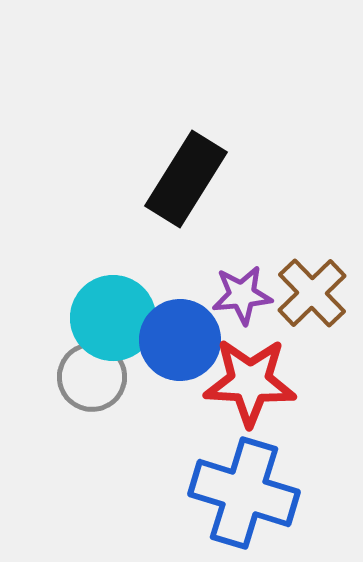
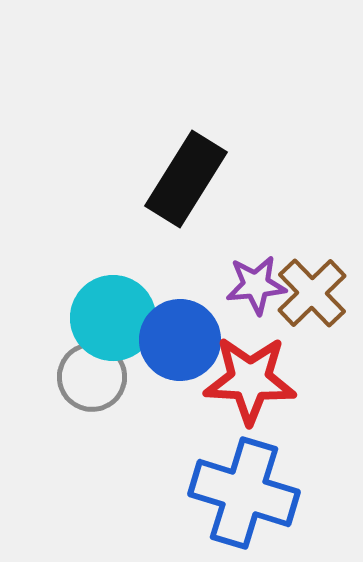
purple star: moved 14 px right, 10 px up
red star: moved 2 px up
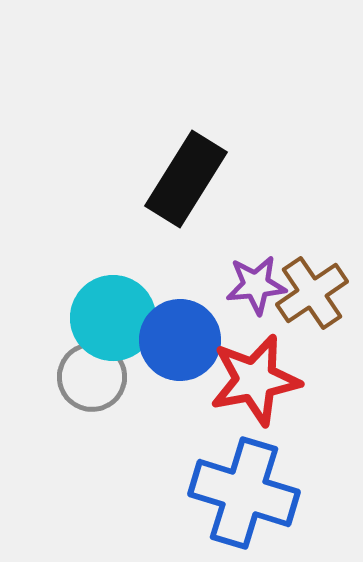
brown cross: rotated 10 degrees clockwise
red star: moved 5 px right; rotated 14 degrees counterclockwise
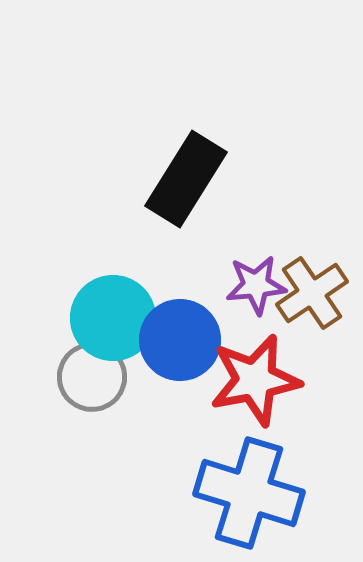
blue cross: moved 5 px right
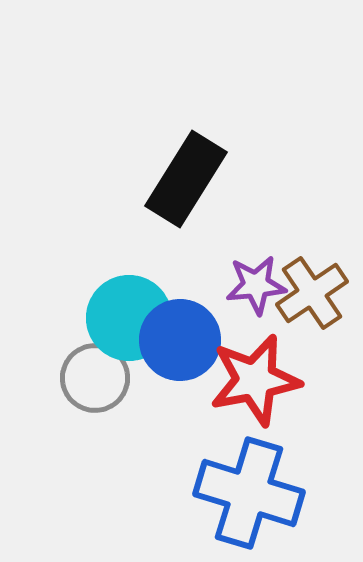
cyan circle: moved 16 px right
gray circle: moved 3 px right, 1 px down
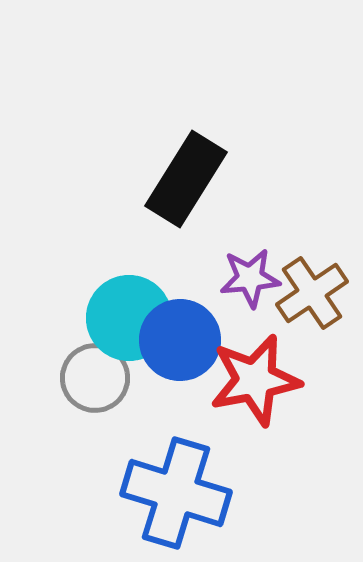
purple star: moved 6 px left, 7 px up
blue cross: moved 73 px left
